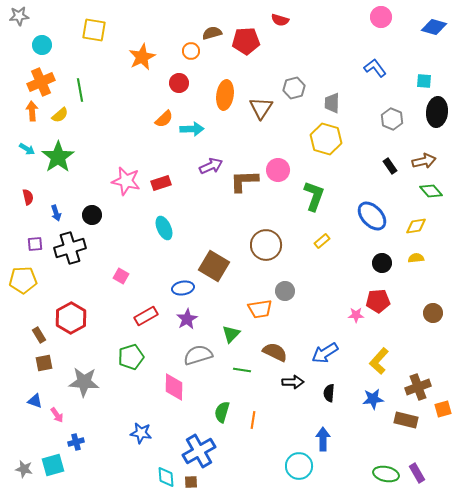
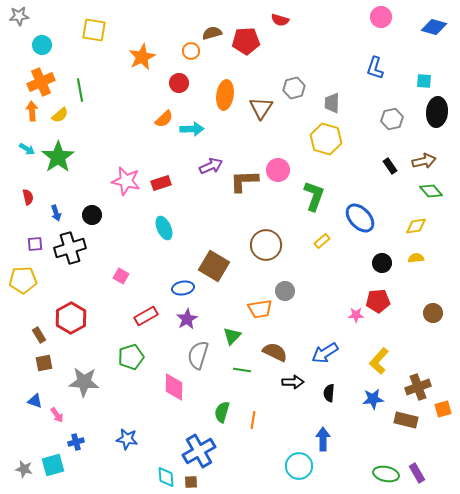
blue L-shape at (375, 68): rotated 125 degrees counterclockwise
gray hexagon at (392, 119): rotated 25 degrees clockwise
blue ellipse at (372, 216): moved 12 px left, 2 px down
green triangle at (231, 334): moved 1 px right, 2 px down
gray semicircle at (198, 355): rotated 56 degrees counterclockwise
blue star at (141, 433): moved 14 px left, 6 px down
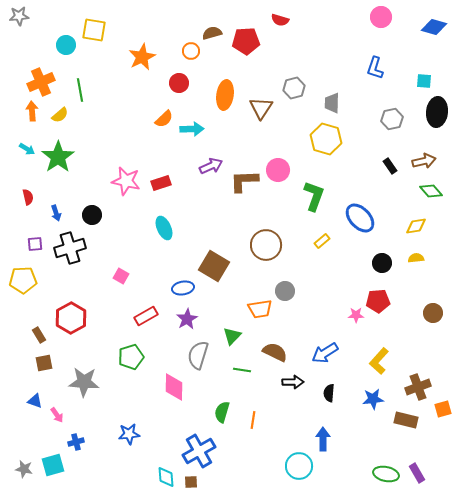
cyan circle at (42, 45): moved 24 px right
blue star at (127, 439): moved 2 px right, 5 px up; rotated 15 degrees counterclockwise
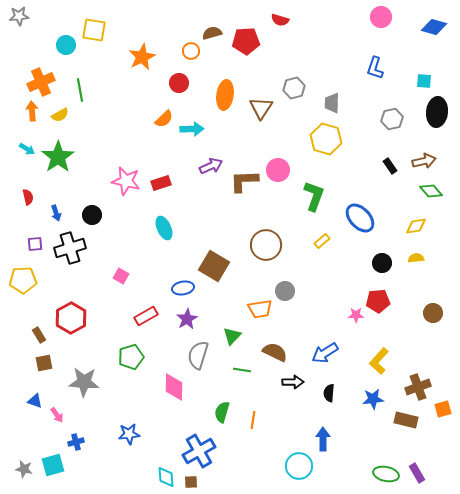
yellow semicircle at (60, 115): rotated 12 degrees clockwise
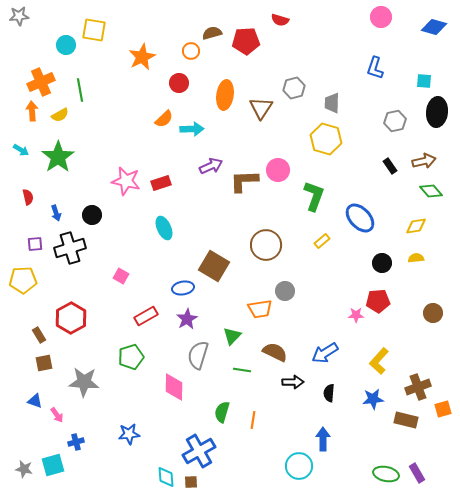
gray hexagon at (392, 119): moved 3 px right, 2 px down
cyan arrow at (27, 149): moved 6 px left, 1 px down
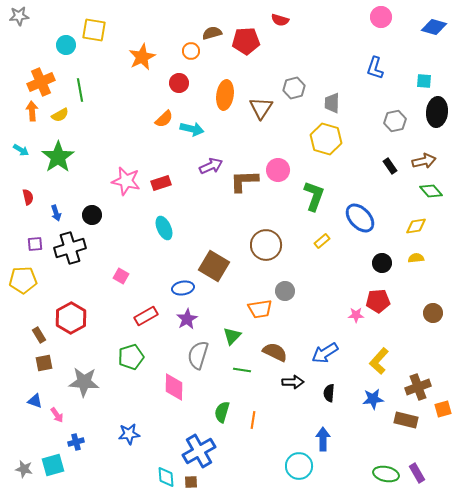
cyan arrow at (192, 129): rotated 15 degrees clockwise
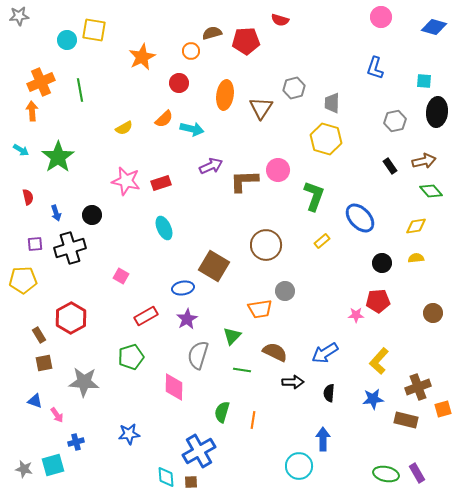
cyan circle at (66, 45): moved 1 px right, 5 px up
yellow semicircle at (60, 115): moved 64 px right, 13 px down
